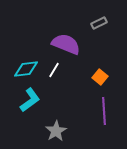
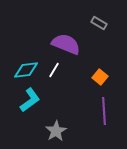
gray rectangle: rotated 56 degrees clockwise
cyan diamond: moved 1 px down
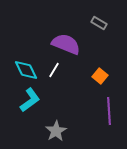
cyan diamond: rotated 70 degrees clockwise
orange square: moved 1 px up
purple line: moved 5 px right
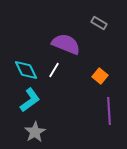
gray star: moved 21 px left, 1 px down
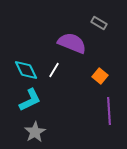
purple semicircle: moved 6 px right, 1 px up
cyan L-shape: rotated 10 degrees clockwise
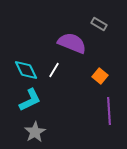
gray rectangle: moved 1 px down
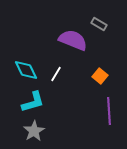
purple semicircle: moved 1 px right, 3 px up
white line: moved 2 px right, 4 px down
cyan L-shape: moved 3 px right, 2 px down; rotated 10 degrees clockwise
gray star: moved 1 px left, 1 px up
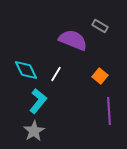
gray rectangle: moved 1 px right, 2 px down
cyan L-shape: moved 5 px right, 1 px up; rotated 35 degrees counterclockwise
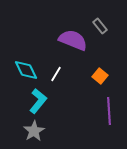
gray rectangle: rotated 21 degrees clockwise
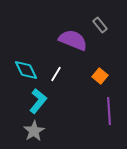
gray rectangle: moved 1 px up
